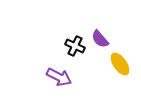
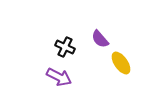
black cross: moved 10 px left, 1 px down
yellow ellipse: moved 1 px right, 1 px up
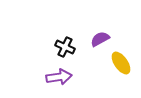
purple semicircle: rotated 102 degrees clockwise
purple arrow: rotated 35 degrees counterclockwise
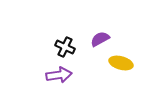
yellow ellipse: rotated 40 degrees counterclockwise
purple arrow: moved 2 px up
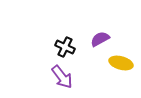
purple arrow: moved 3 px right, 2 px down; rotated 60 degrees clockwise
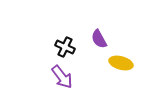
purple semicircle: moved 1 px left; rotated 90 degrees counterclockwise
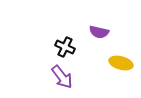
purple semicircle: moved 7 px up; rotated 48 degrees counterclockwise
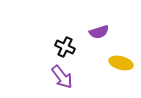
purple semicircle: rotated 30 degrees counterclockwise
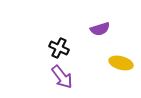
purple semicircle: moved 1 px right, 3 px up
black cross: moved 6 px left, 1 px down
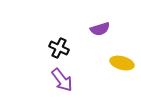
yellow ellipse: moved 1 px right
purple arrow: moved 3 px down
